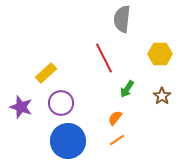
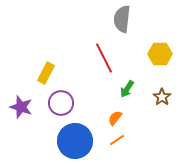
yellow rectangle: rotated 20 degrees counterclockwise
brown star: moved 1 px down
blue circle: moved 7 px right
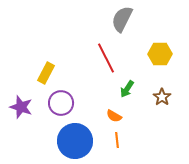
gray semicircle: rotated 20 degrees clockwise
red line: moved 2 px right
orange semicircle: moved 1 px left, 2 px up; rotated 98 degrees counterclockwise
orange line: rotated 63 degrees counterclockwise
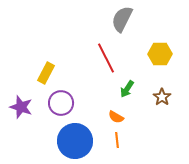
orange semicircle: moved 2 px right, 1 px down
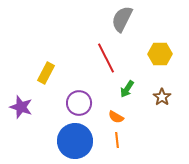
purple circle: moved 18 px right
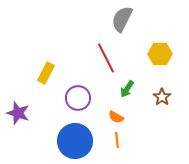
purple circle: moved 1 px left, 5 px up
purple star: moved 3 px left, 6 px down
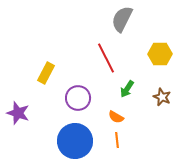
brown star: rotated 12 degrees counterclockwise
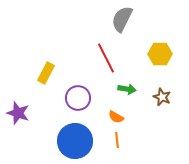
green arrow: rotated 114 degrees counterclockwise
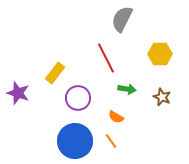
yellow rectangle: moved 9 px right; rotated 10 degrees clockwise
purple star: moved 20 px up
orange line: moved 6 px left, 1 px down; rotated 28 degrees counterclockwise
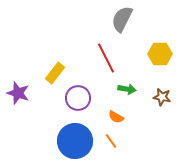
brown star: rotated 12 degrees counterclockwise
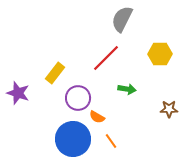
red line: rotated 72 degrees clockwise
brown star: moved 7 px right, 12 px down; rotated 12 degrees counterclockwise
orange semicircle: moved 19 px left
blue circle: moved 2 px left, 2 px up
